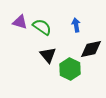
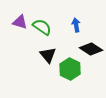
black diamond: rotated 45 degrees clockwise
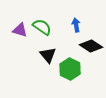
purple triangle: moved 8 px down
black diamond: moved 3 px up
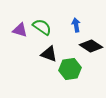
black triangle: moved 1 px right, 1 px up; rotated 30 degrees counterclockwise
green hexagon: rotated 25 degrees clockwise
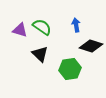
black diamond: rotated 15 degrees counterclockwise
black triangle: moved 9 px left; rotated 24 degrees clockwise
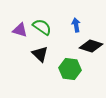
green hexagon: rotated 15 degrees clockwise
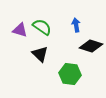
green hexagon: moved 5 px down
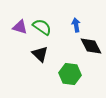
purple triangle: moved 3 px up
black diamond: rotated 45 degrees clockwise
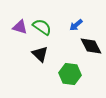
blue arrow: rotated 120 degrees counterclockwise
